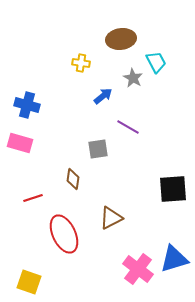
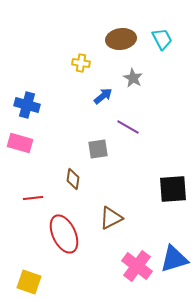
cyan trapezoid: moved 6 px right, 23 px up
red line: rotated 12 degrees clockwise
pink cross: moved 1 px left, 3 px up
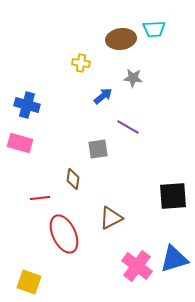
cyan trapezoid: moved 8 px left, 10 px up; rotated 115 degrees clockwise
gray star: rotated 24 degrees counterclockwise
black square: moved 7 px down
red line: moved 7 px right
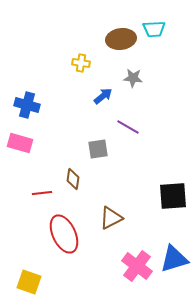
red line: moved 2 px right, 5 px up
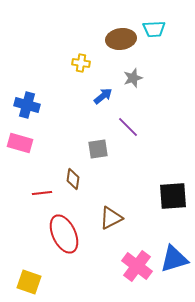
gray star: rotated 24 degrees counterclockwise
purple line: rotated 15 degrees clockwise
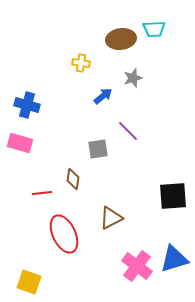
purple line: moved 4 px down
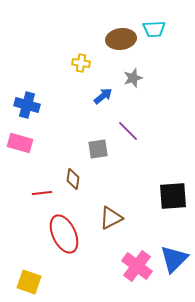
blue triangle: rotated 28 degrees counterclockwise
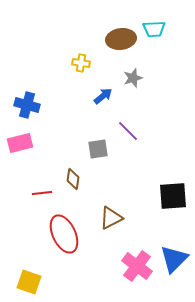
pink rectangle: rotated 30 degrees counterclockwise
